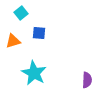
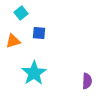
cyan star: rotated 10 degrees clockwise
purple semicircle: moved 1 px down
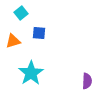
cyan star: moved 3 px left
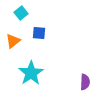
orange triangle: rotated 21 degrees counterclockwise
purple semicircle: moved 2 px left, 1 px down
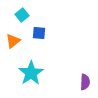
cyan square: moved 1 px right, 2 px down
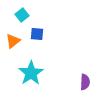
blue square: moved 2 px left, 1 px down
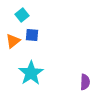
blue square: moved 5 px left, 1 px down
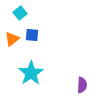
cyan square: moved 2 px left, 2 px up
orange triangle: moved 1 px left, 2 px up
purple semicircle: moved 3 px left, 3 px down
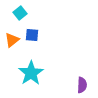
orange triangle: moved 1 px down
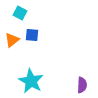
cyan square: rotated 24 degrees counterclockwise
cyan star: moved 8 px down; rotated 10 degrees counterclockwise
